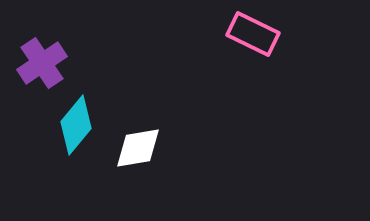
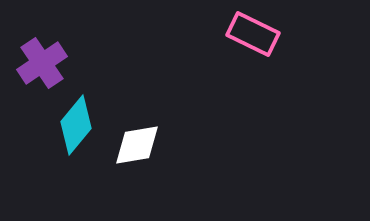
white diamond: moved 1 px left, 3 px up
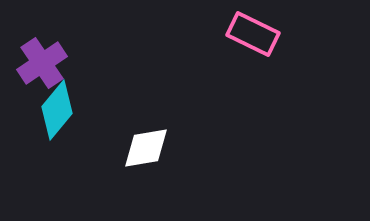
cyan diamond: moved 19 px left, 15 px up
white diamond: moved 9 px right, 3 px down
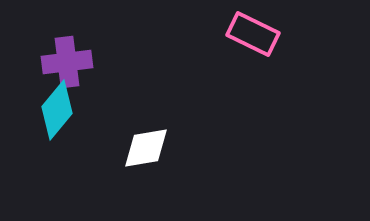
purple cross: moved 25 px right, 1 px up; rotated 27 degrees clockwise
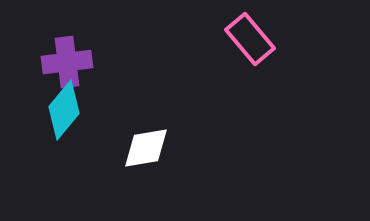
pink rectangle: moved 3 px left, 5 px down; rotated 24 degrees clockwise
cyan diamond: moved 7 px right
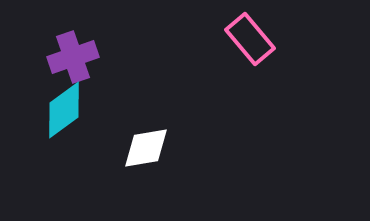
purple cross: moved 6 px right, 5 px up; rotated 12 degrees counterclockwise
cyan diamond: rotated 14 degrees clockwise
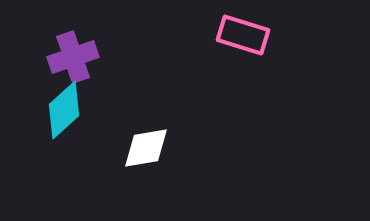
pink rectangle: moved 7 px left, 4 px up; rotated 33 degrees counterclockwise
cyan diamond: rotated 6 degrees counterclockwise
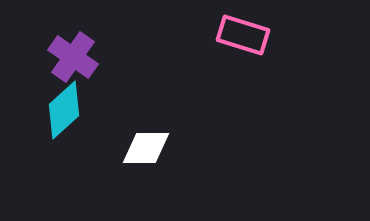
purple cross: rotated 36 degrees counterclockwise
white diamond: rotated 9 degrees clockwise
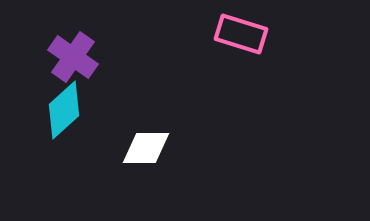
pink rectangle: moved 2 px left, 1 px up
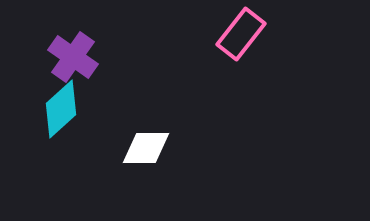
pink rectangle: rotated 69 degrees counterclockwise
cyan diamond: moved 3 px left, 1 px up
